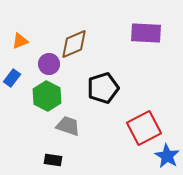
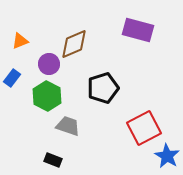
purple rectangle: moved 8 px left, 3 px up; rotated 12 degrees clockwise
black rectangle: rotated 12 degrees clockwise
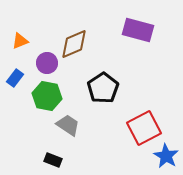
purple circle: moved 2 px left, 1 px up
blue rectangle: moved 3 px right
black pentagon: rotated 16 degrees counterclockwise
green hexagon: rotated 16 degrees counterclockwise
gray trapezoid: moved 1 px up; rotated 15 degrees clockwise
blue star: moved 1 px left
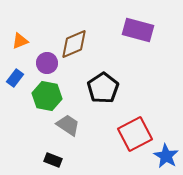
red square: moved 9 px left, 6 px down
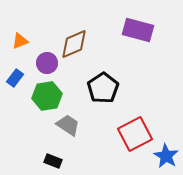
green hexagon: rotated 20 degrees counterclockwise
black rectangle: moved 1 px down
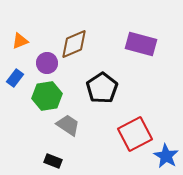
purple rectangle: moved 3 px right, 14 px down
black pentagon: moved 1 px left
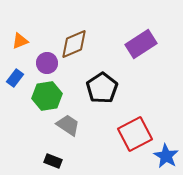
purple rectangle: rotated 48 degrees counterclockwise
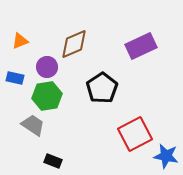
purple rectangle: moved 2 px down; rotated 8 degrees clockwise
purple circle: moved 4 px down
blue rectangle: rotated 66 degrees clockwise
gray trapezoid: moved 35 px left
blue star: rotated 20 degrees counterclockwise
